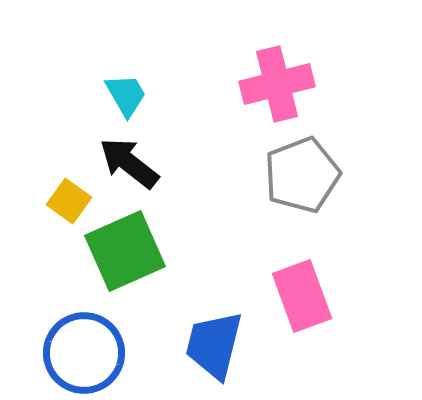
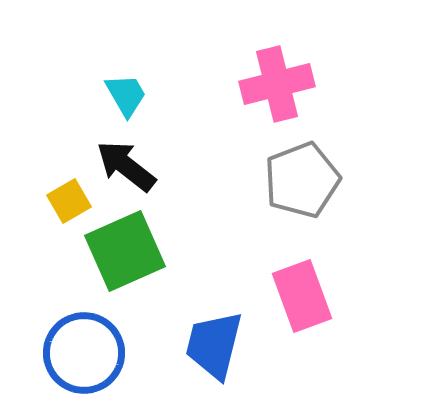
black arrow: moved 3 px left, 3 px down
gray pentagon: moved 5 px down
yellow square: rotated 24 degrees clockwise
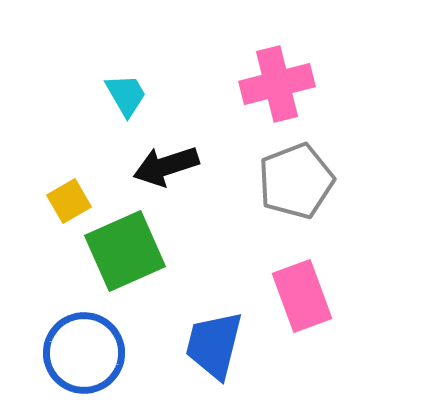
black arrow: moved 40 px right; rotated 56 degrees counterclockwise
gray pentagon: moved 6 px left, 1 px down
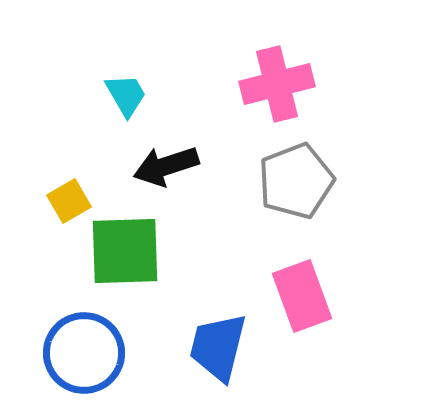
green square: rotated 22 degrees clockwise
blue trapezoid: moved 4 px right, 2 px down
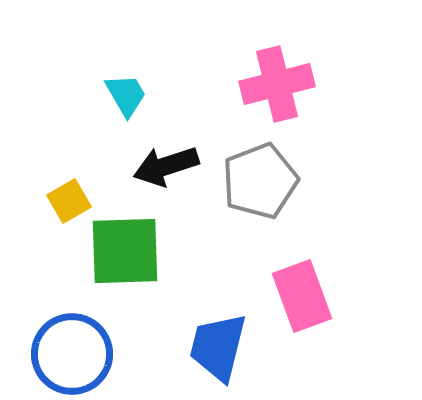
gray pentagon: moved 36 px left
blue circle: moved 12 px left, 1 px down
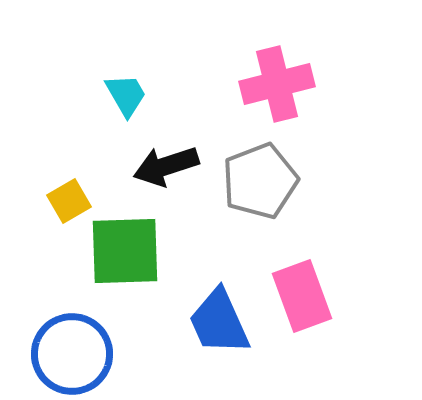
blue trapezoid: moved 1 px right, 25 px up; rotated 38 degrees counterclockwise
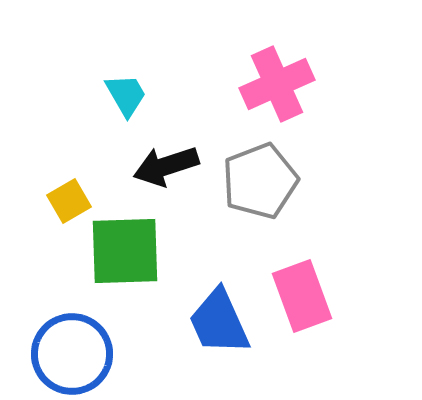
pink cross: rotated 10 degrees counterclockwise
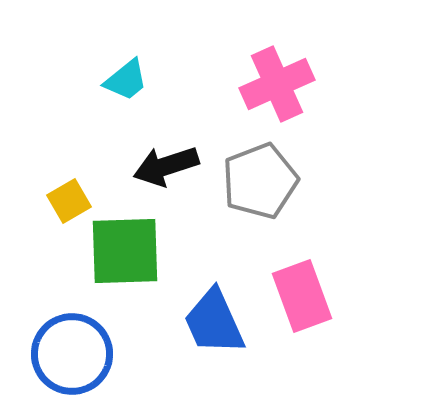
cyan trapezoid: moved 15 px up; rotated 81 degrees clockwise
blue trapezoid: moved 5 px left
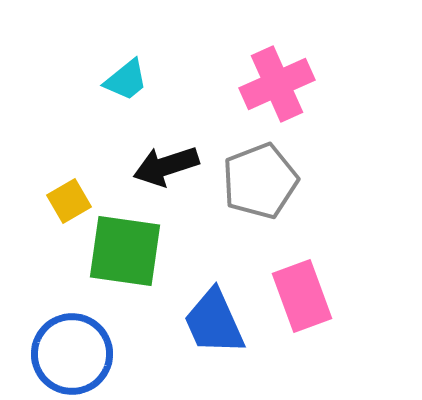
green square: rotated 10 degrees clockwise
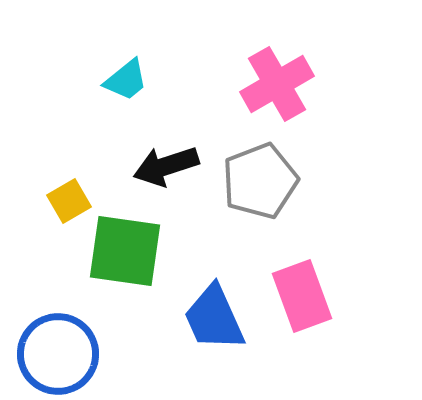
pink cross: rotated 6 degrees counterclockwise
blue trapezoid: moved 4 px up
blue circle: moved 14 px left
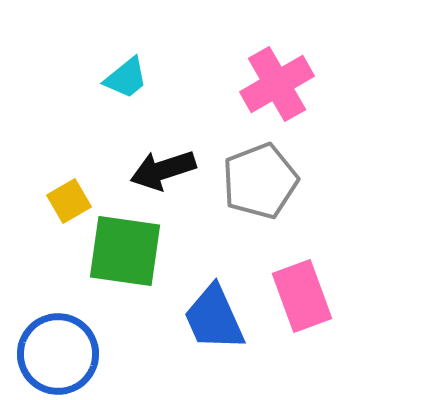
cyan trapezoid: moved 2 px up
black arrow: moved 3 px left, 4 px down
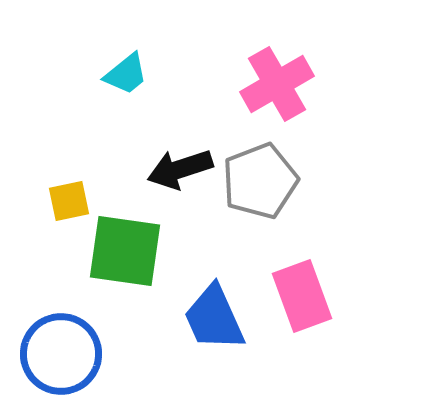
cyan trapezoid: moved 4 px up
black arrow: moved 17 px right, 1 px up
yellow square: rotated 18 degrees clockwise
blue circle: moved 3 px right
